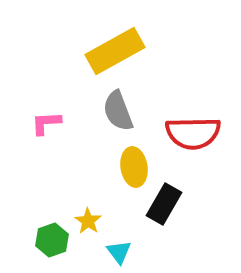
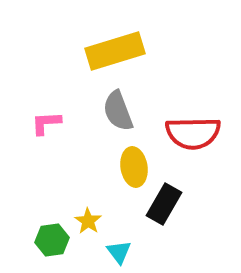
yellow rectangle: rotated 12 degrees clockwise
green hexagon: rotated 12 degrees clockwise
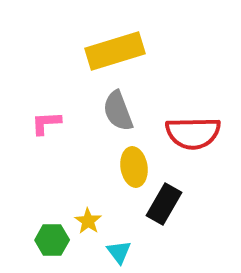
green hexagon: rotated 8 degrees clockwise
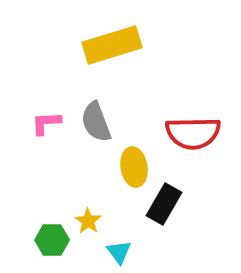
yellow rectangle: moved 3 px left, 6 px up
gray semicircle: moved 22 px left, 11 px down
